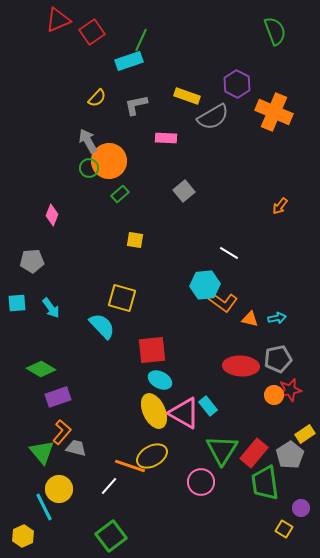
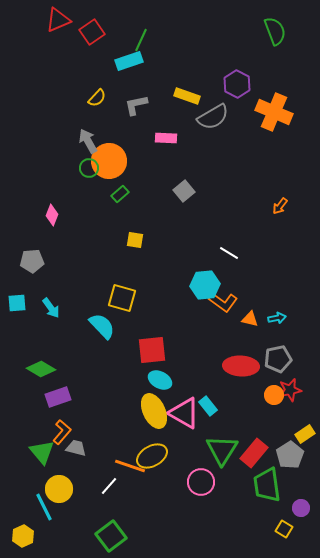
green trapezoid at (265, 483): moved 2 px right, 2 px down
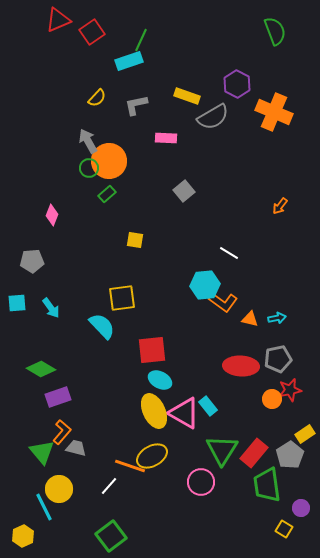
green rectangle at (120, 194): moved 13 px left
yellow square at (122, 298): rotated 24 degrees counterclockwise
orange circle at (274, 395): moved 2 px left, 4 px down
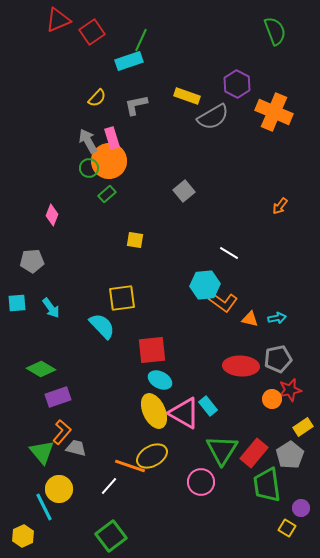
pink rectangle at (166, 138): moved 54 px left; rotated 70 degrees clockwise
yellow rectangle at (305, 434): moved 2 px left, 7 px up
yellow square at (284, 529): moved 3 px right, 1 px up
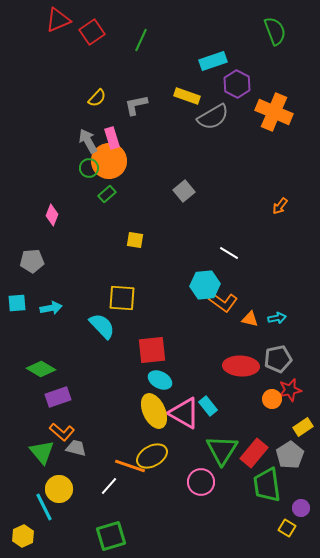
cyan rectangle at (129, 61): moved 84 px right
yellow square at (122, 298): rotated 12 degrees clockwise
cyan arrow at (51, 308): rotated 65 degrees counterclockwise
orange L-shape at (62, 432): rotated 90 degrees clockwise
green square at (111, 536): rotated 20 degrees clockwise
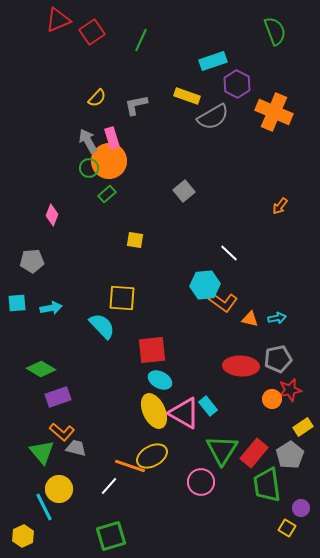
white line at (229, 253): rotated 12 degrees clockwise
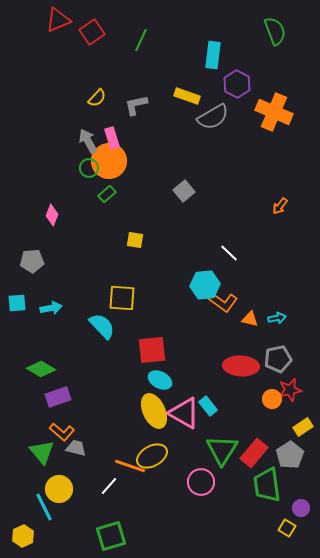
cyan rectangle at (213, 61): moved 6 px up; rotated 64 degrees counterclockwise
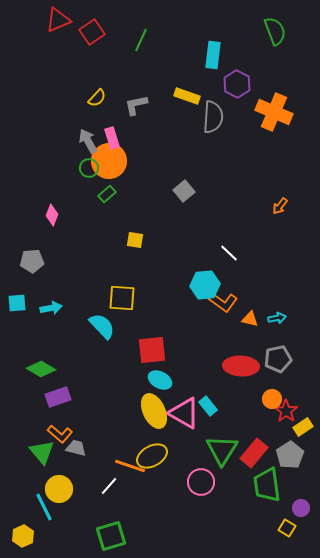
gray semicircle at (213, 117): rotated 56 degrees counterclockwise
red star at (290, 390): moved 4 px left, 21 px down; rotated 25 degrees counterclockwise
orange L-shape at (62, 432): moved 2 px left, 2 px down
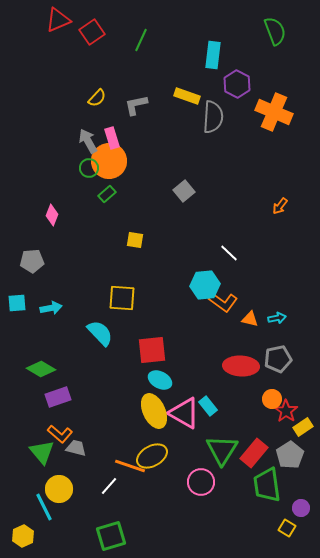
cyan semicircle at (102, 326): moved 2 px left, 7 px down
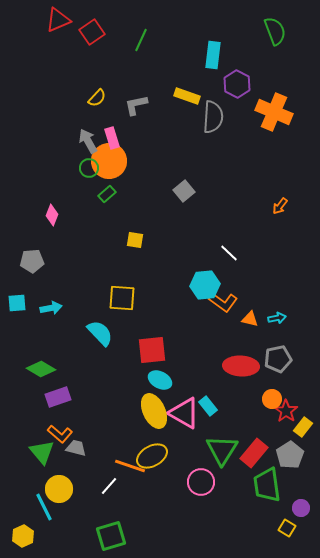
yellow rectangle at (303, 427): rotated 18 degrees counterclockwise
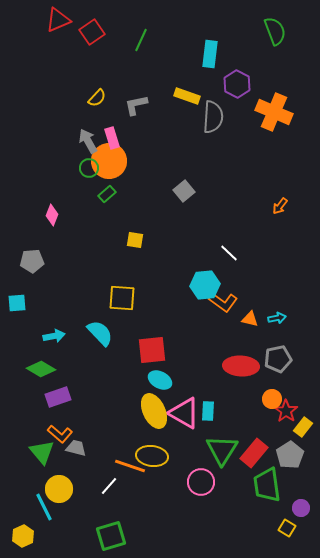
cyan rectangle at (213, 55): moved 3 px left, 1 px up
cyan arrow at (51, 308): moved 3 px right, 28 px down
cyan rectangle at (208, 406): moved 5 px down; rotated 42 degrees clockwise
yellow ellipse at (152, 456): rotated 36 degrees clockwise
